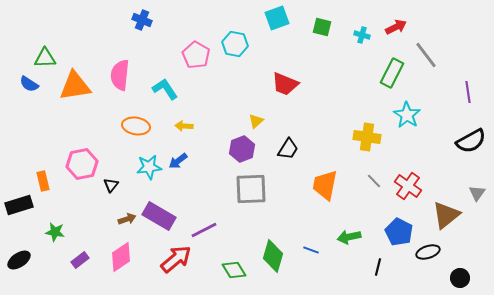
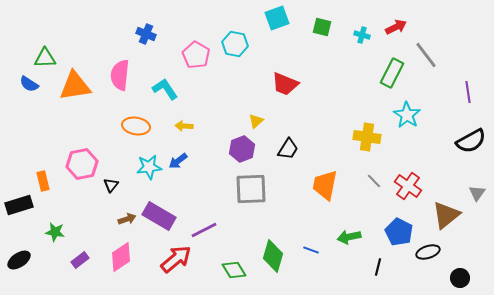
blue cross at (142, 20): moved 4 px right, 14 px down
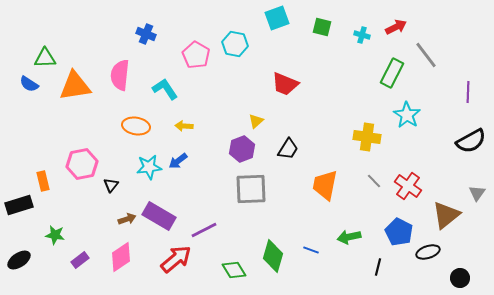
purple line at (468, 92): rotated 10 degrees clockwise
green star at (55, 232): moved 3 px down
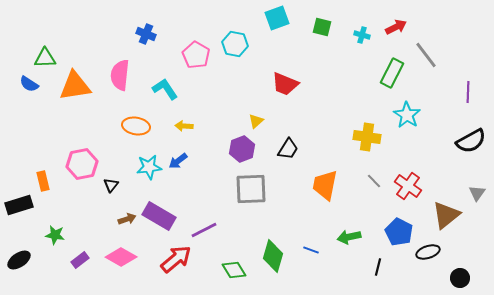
pink diamond at (121, 257): rotated 64 degrees clockwise
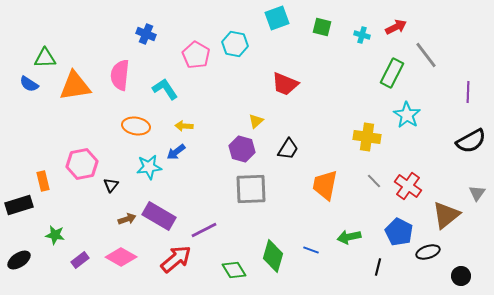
purple hexagon at (242, 149): rotated 25 degrees counterclockwise
blue arrow at (178, 161): moved 2 px left, 9 px up
black circle at (460, 278): moved 1 px right, 2 px up
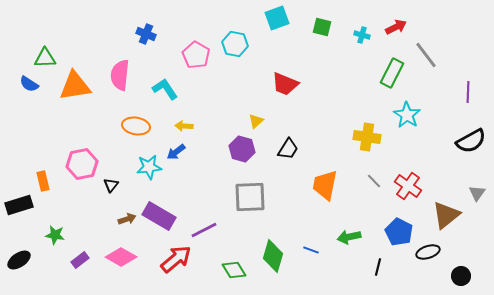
gray square at (251, 189): moved 1 px left, 8 px down
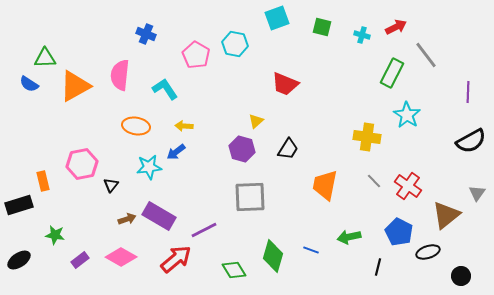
orange triangle at (75, 86): rotated 20 degrees counterclockwise
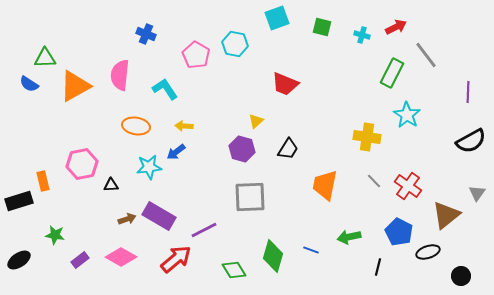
black triangle at (111, 185): rotated 49 degrees clockwise
black rectangle at (19, 205): moved 4 px up
